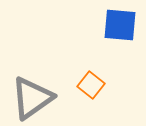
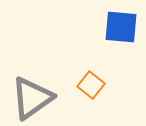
blue square: moved 1 px right, 2 px down
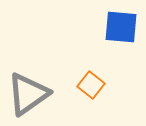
gray triangle: moved 4 px left, 4 px up
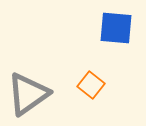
blue square: moved 5 px left, 1 px down
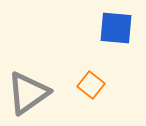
gray triangle: moved 1 px up
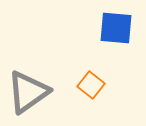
gray triangle: moved 1 px up
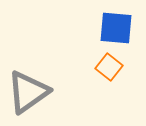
orange square: moved 18 px right, 18 px up
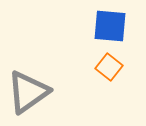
blue square: moved 6 px left, 2 px up
